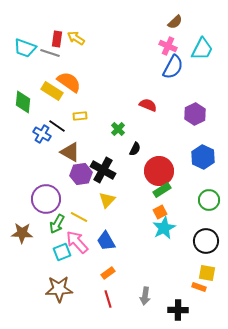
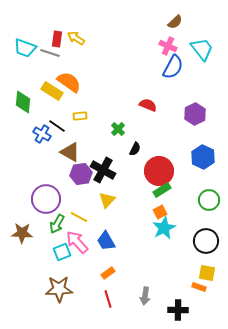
cyan trapezoid at (202, 49): rotated 65 degrees counterclockwise
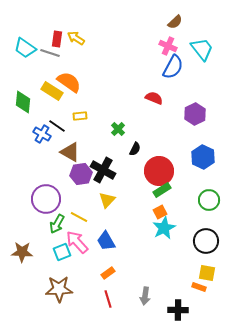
cyan trapezoid at (25, 48): rotated 15 degrees clockwise
red semicircle at (148, 105): moved 6 px right, 7 px up
brown star at (22, 233): moved 19 px down
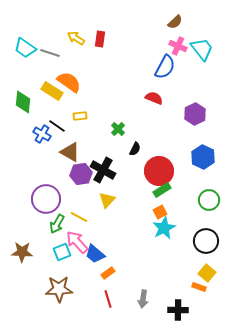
red rectangle at (57, 39): moved 43 px right
pink cross at (168, 46): moved 10 px right
blue semicircle at (173, 67): moved 8 px left
blue trapezoid at (106, 241): moved 11 px left, 13 px down; rotated 20 degrees counterclockwise
yellow square at (207, 273): rotated 30 degrees clockwise
gray arrow at (145, 296): moved 2 px left, 3 px down
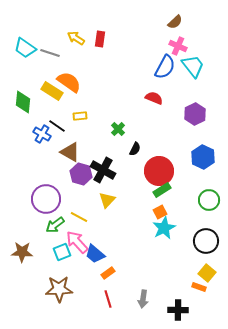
cyan trapezoid at (202, 49): moved 9 px left, 17 px down
purple hexagon at (81, 174): rotated 25 degrees clockwise
green arrow at (57, 224): moved 2 px left, 1 px down; rotated 24 degrees clockwise
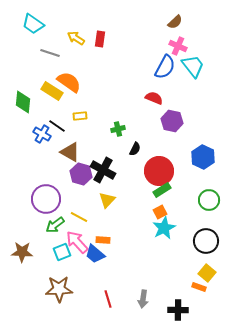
cyan trapezoid at (25, 48): moved 8 px right, 24 px up
purple hexagon at (195, 114): moved 23 px left, 7 px down; rotated 20 degrees counterclockwise
green cross at (118, 129): rotated 32 degrees clockwise
orange rectangle at (108, 273): moved 5 px left, 33 px up; rotated 40 degrees clockwise
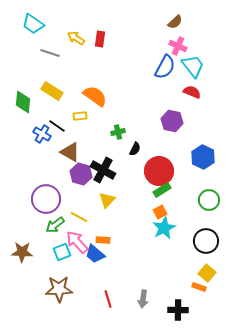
orange semicircle at (69, 82): moved 26 px right, 14 px down
red semicircle at (154, 98): moved 38 px right, 6 px up
green cross at (118, 129): moved 3 px down
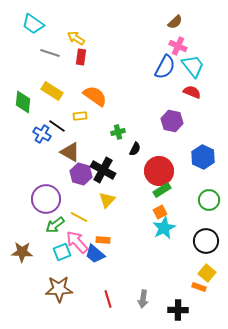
red rectangle at (100, 39): moved 19 px left, 18 px down
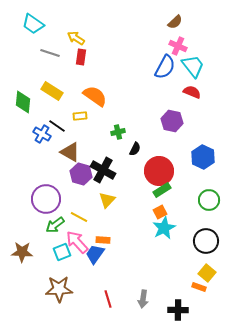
blue trapezoid at (95, 254): rotated 85 degrees clockwise
